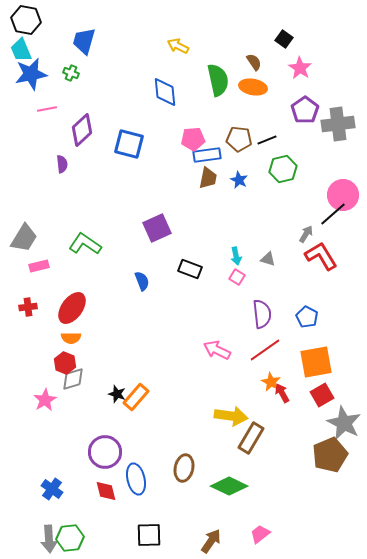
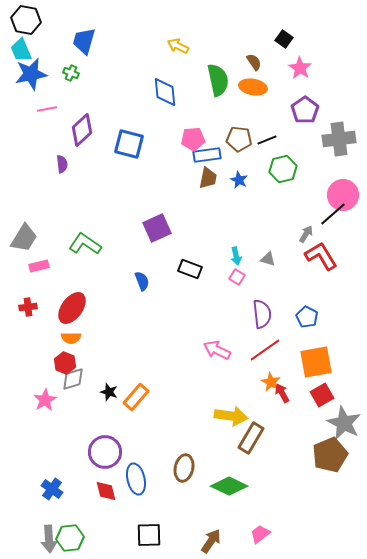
gray cross at (338, 124): moved 1 px right, 15 px down
black star at (117, 394): moved 8 px left, 2 px up
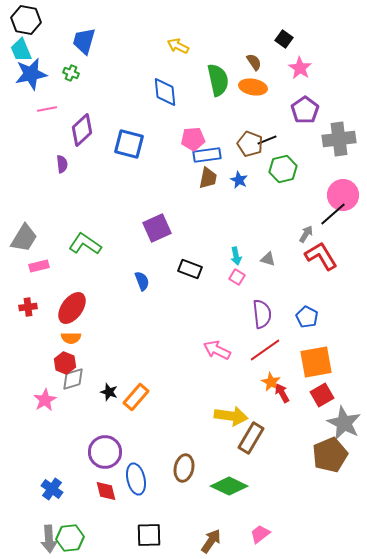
brown pentagon at (239, 139): moved 11 px right, 5 px down; rotated 15 degrees clockwise
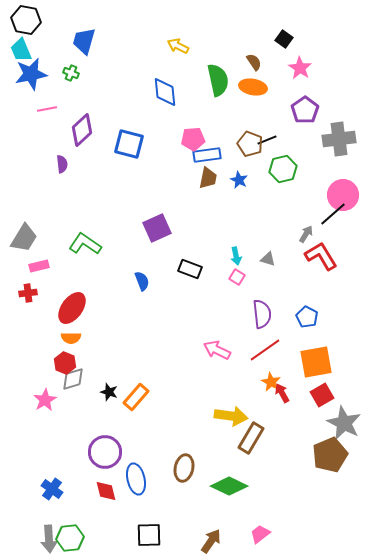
red cross at (28, 307): moved 14 px up
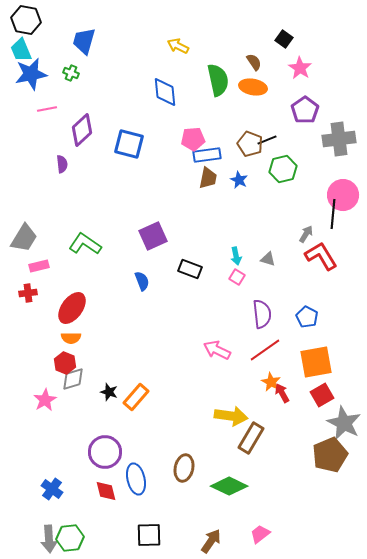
black line at (333, 214): rotated 44 degrees counterclockwise
purple square at (157, 228): moved 4 px left, 8 px down
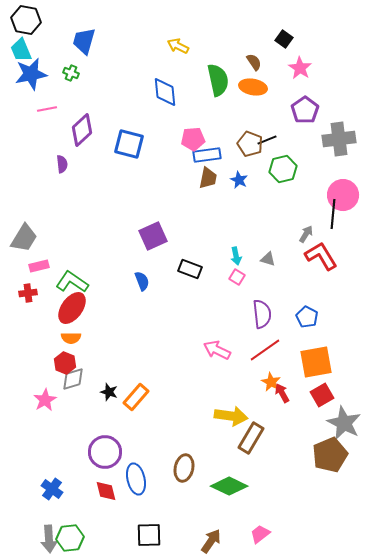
green L-shape at (85, 244): moved 13 px left, 38 px down
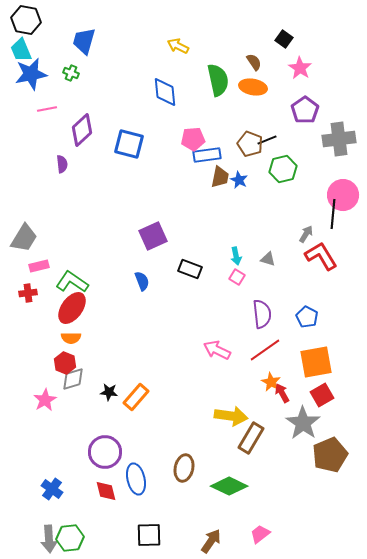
brown trapezoid at (208, 178): moved 12 px right, 1 px up
black star at (109, 392): rotated 12 degrees counterclockwise
gray star at (344, 423): moved 41 px left; rotated 8 degrees clockwise
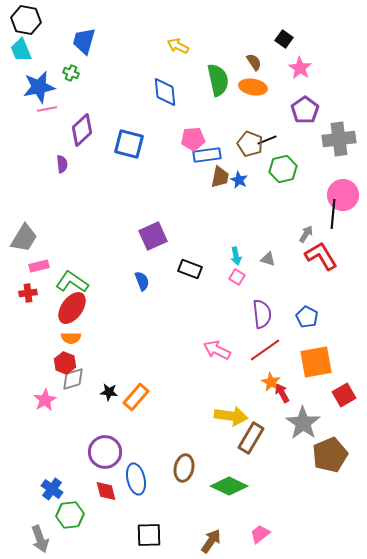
blue star at (31, 74): moved 8 px right, 13 px down
red square at (322, 395): moved 22 px right
green hexagon at (70, 538): moved 23 px up
gray arrow at (49, 539): moved 9 px left; rotated 16 degrees counterclockwise
